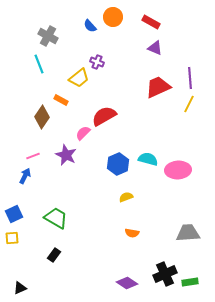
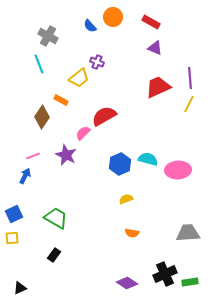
blue hexagon: moved 2 px right
yellow semicircle: moved 2 px down
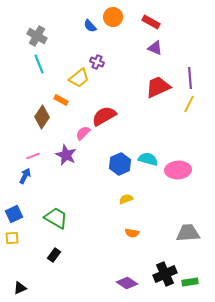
gray cross: moved 11 px left
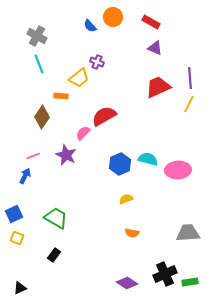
orange rectangle: moved 4 px up; rotated 24 degrees counterclockwise
yellow square: moved 5 px right; rotated 24 degrees clockwise
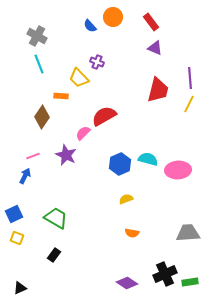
red rectangle: rotated 24 degrees clockwise
yellow trapezoid: rotated 85 degrees clockwise
red trapezoid: moved 3 px down; rotated 128 degrees clockwise
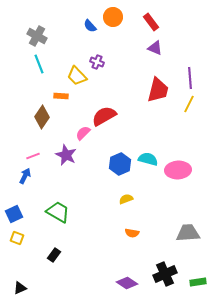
yellow trapezoid: moved 2 px left, 2 px up
green trapezoid: moved 2 px right, 6 px up
green rectangle: moved 8 px right
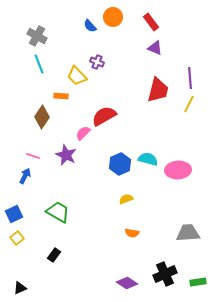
pink line: rotated 40 degrees clockwise
yellow square: rotated 32 degrees clockwise
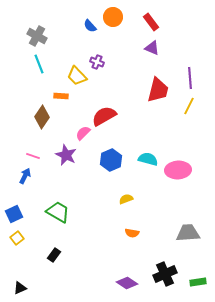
purple triangle: moved 3 px left
yellow line: moved 2 px down
blue hexagon: moved 9 px left, 4 px up
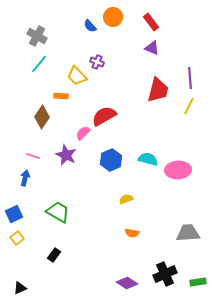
cyan line: rotated 60 degrees clockwise
blue arrow: moved 2 px down; rotated 14 degrees counterclockwise
